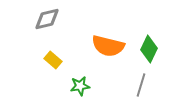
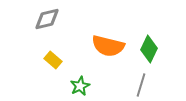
green star: rotated 18 degrees counterclockwise
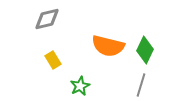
green diamond: moved 4 px left, 1 px down
yellow rectangle: rotated 18 degrees clockwise
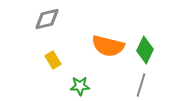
green star: rotated 24 degrees clockwise
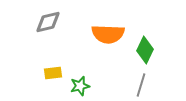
gray diamond: moved 1 px right, 3 px down
orange semicircle: moved 12 px up; rotated 12 degrees counterclockwise
yellow rectangle: moved 13 px down; rotated 66 degrees counterclockwise
green star: rotated 12 degrees counterclockwise
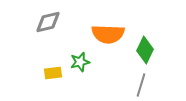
green star: moved 24 px up
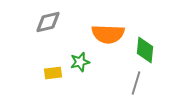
green diamond: rotated 20 degrees counterclockwise
gray line: moved 5 px left, 2 px up
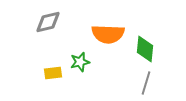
green diamond: moved 1 px up
gray line: moved 10 px right
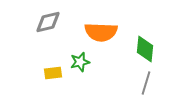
orange semicircle: moved 7 px left, 2 px up
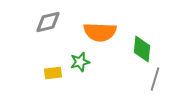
orange semicircle: moved 1 px left
green diamond: moved 3 px left
gray line: moved 9 px right, 4 px up
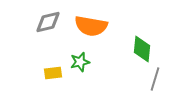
orange semicircle: moved 9 px left, 6 px up; rotated 8 degrees clockwise
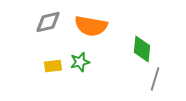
yellow rectangle: moved 7 px up
